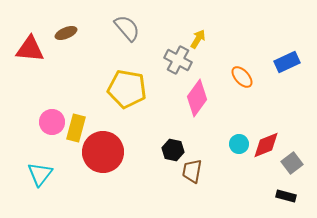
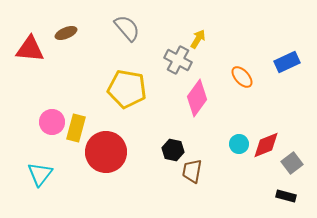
red circle: moved 3 px right
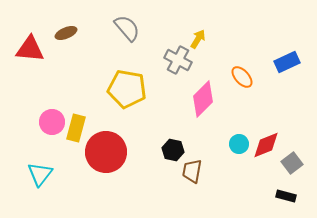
pink diamond: moved 6 px right, 1 px down; rotated 9 degrees clockwise
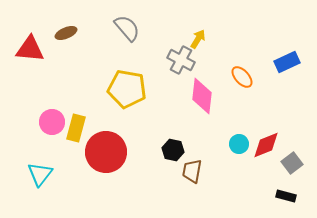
gray cross: moved 3 px right
pink diamond: moved 1 px left, 3 px up; rotated 39 degrees counterclockwise
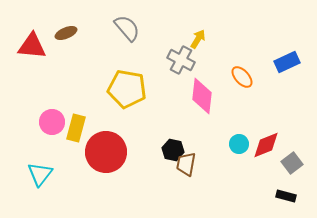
red triangle: moved 2 px right, 3 px up
brown trapezoid: moved 6 px left, 7 px up
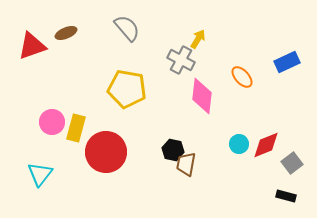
red triangle: rotated 24 degrees counterclockwise
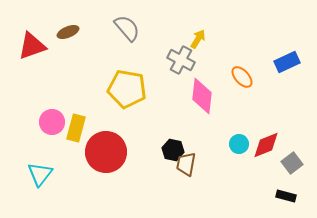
brown ellipse: moved 2 px right, 1 px up
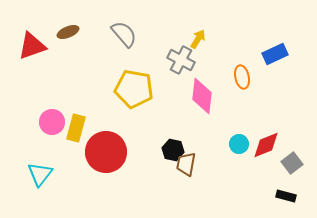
gray semicircle: moved 3 px left, 6 px down
blue rectangle: moved 12 px left, 8 px up
orange ellipse: rotated 30 degrees clockwise
yellow pentagon: moved 7 px right
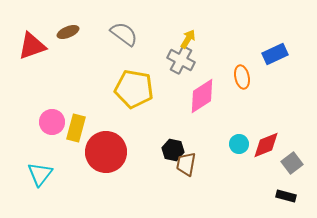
gray semicircle: rotated 12 degrees counterclockwise
yellow arrow: moved 10 px left
pink diamond: rotated 51 degrees clockwise
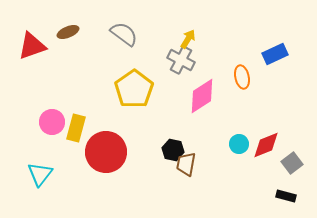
yellow pentagon: rotated 27 degrees clockwise
